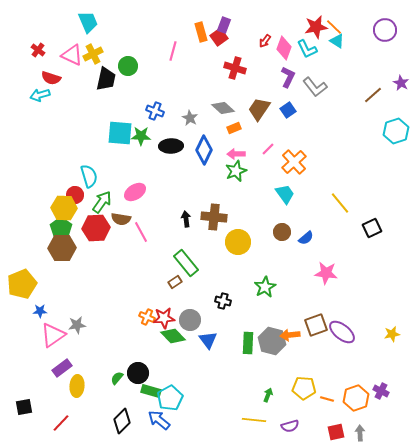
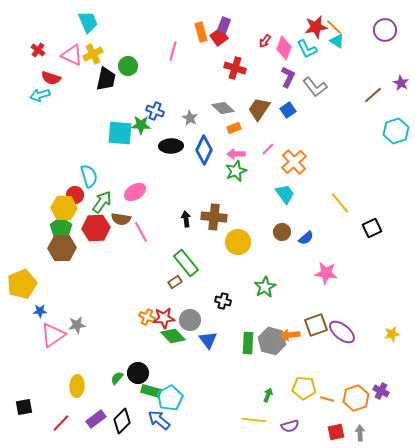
green star at (141, 136): moved 11 px up
purple rectangle at (62, 368): moved 34 px right, 51 px down
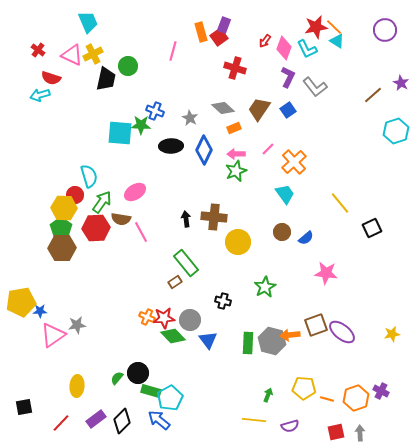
yellow pentagon at (22, 284): moved 1 px left, 18 px down; rotated 12 degrees clockwise
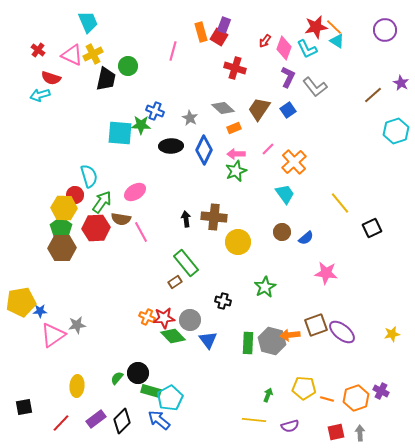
red square at (219, 37): rotated 24 degrees counterclockwise
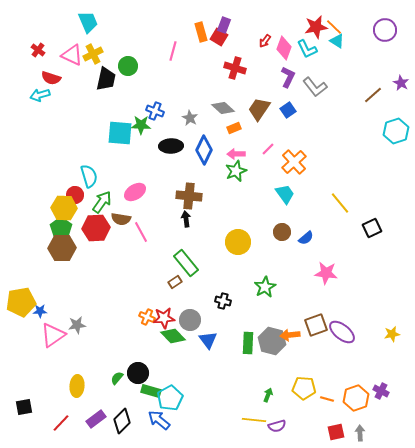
brown cross at (214, 217): moved 25 px left, 21 px up
purple semicircle at (290, 426): moved 13 px left
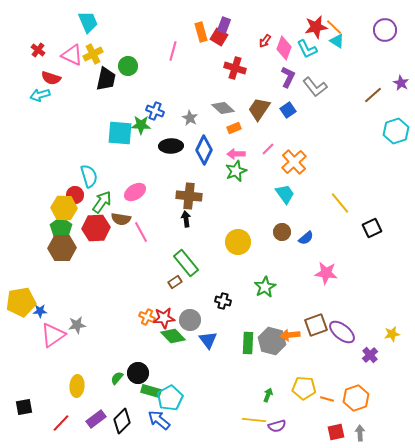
purple cross at (381, 391): moved 11 px left, 36 px up; rotated 21 degrees clockwise
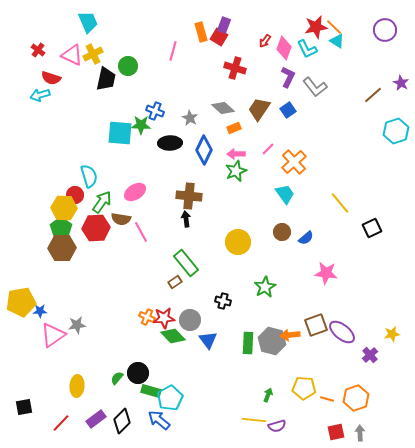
black ellipse at (171, 146): moved 1 px left, 3 px up
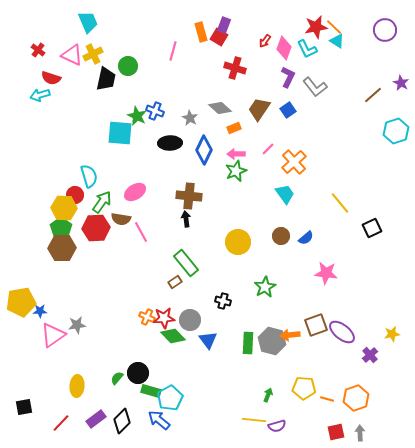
gray diamond at (223, 108): moved 3 px left
green star at (141, 125): moved 4 px left, 9 px up; rotated 24 degrees clockwise
brown circle at (282, 232): moved 1 px left, 4 px down
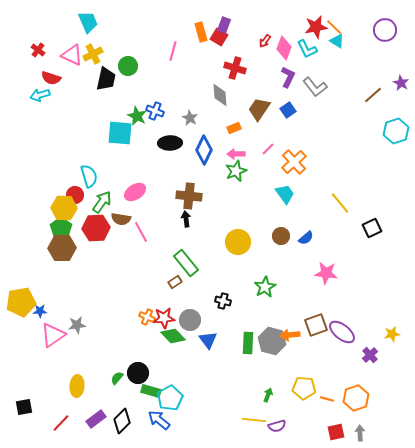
gray diamond at (220, 108): moved 13 px up; rotated 45 degrees clockwise
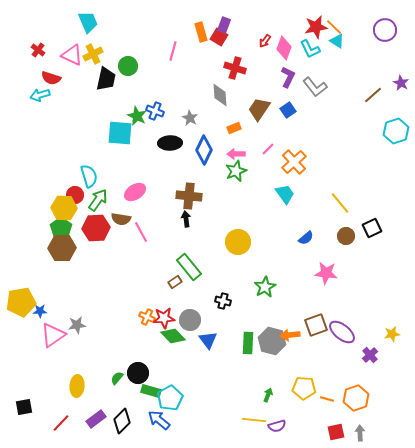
cyan L-shape at (307, 49): moved 3 px right
green arrow at (102, 202): moved 4 px left, 2 px up
brown circle at (281, 236): moved 65 px right
green rectangle at (186, 263): moved 3 px right, 4 px down
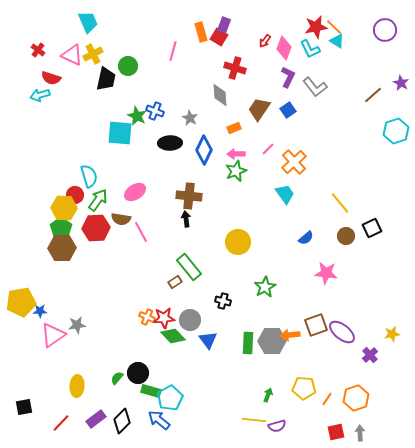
gray hexagon at (272, 341): rotated 16 degrees counterclockwise
orange line at (327, 399): rotated 72 degrees counterclockwise
